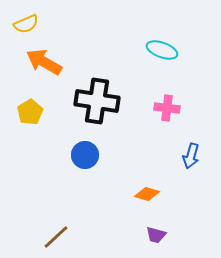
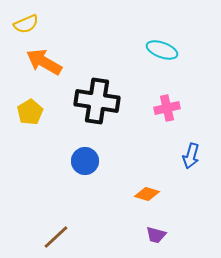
pink cross: rotated 20 degrees counterclockwise
blue circle: moved 6 px down
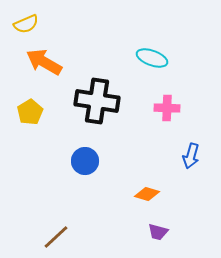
cyan ellipse: moved 10 px left, 8 px down
pink cross: rotated 15 degrees clockwise
purple trapezoid: moved 2 px right, 3 px up
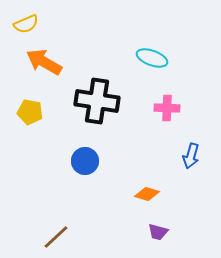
yellow pentagon: rotated 30 degrees counterclockwise
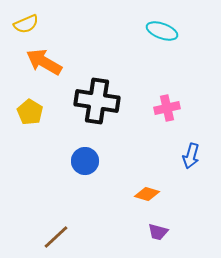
cyan ellipse: moved 10 px right, 27 px up
pink cross: rotated 15 degrees counterclockwise
yellow pentagon: rotated 20 degrees clockwise
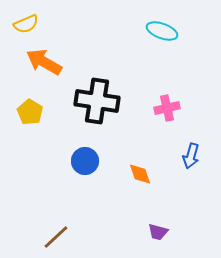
orange diamond: moved 7 px left, 20 px up; rotated 55 degrees clockwise
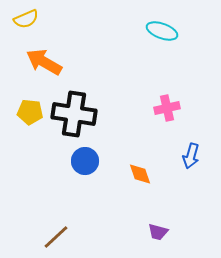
yellow semicircle: moved 5 px up
black cross: moved 23 px left, 13 px down
yellow pentagon: rotated 25 degrees counterclockwise
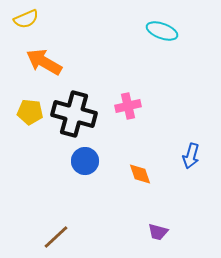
pink cross: moved 39 px left, 2 px up
black cross: rotated 6 degrees clockwise
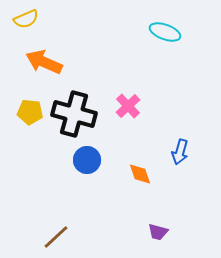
cyan ellipse: moved 3 px right, 1 px down
orange arrow: rotated 6 degrees counterclockwise
pink cross: rotated 30 degrees counterclockwise
blue arrow: moved 11 px left, 4 px up
blue circle: moved 2 px right, 1 px up
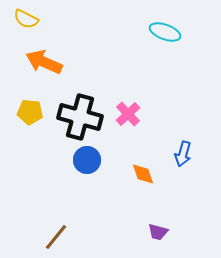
yellow semicircle: rotated 50 degrees clockwise
pink cross: moved 8 px down
black cross: moved 6 px right, 3 px down
blue arrow: moved 3 px right, 2 px down
orange diamond: moved 3 px right
brown line: rotated 8 degrees counterclockwise
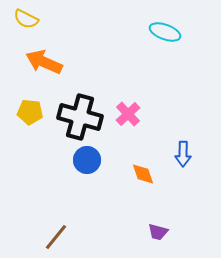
blue arrow: rotated 15 degrees counterclockwise
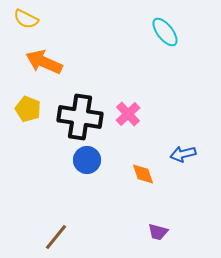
cyan ellipse: rotated 32 degrees clockwise
yellow pentagon: moved 2 px left, 3 px up; rotated 15 degrees clockwise
black cross: rotated 6 degrees counterclockwise
blue arrow: rotated 75 degrees clockwise
